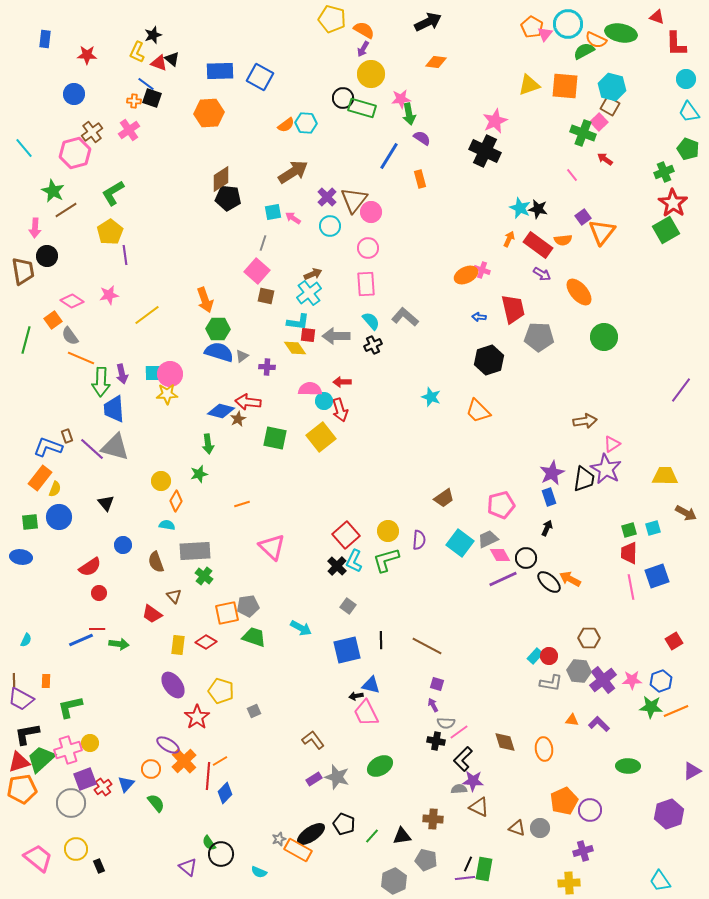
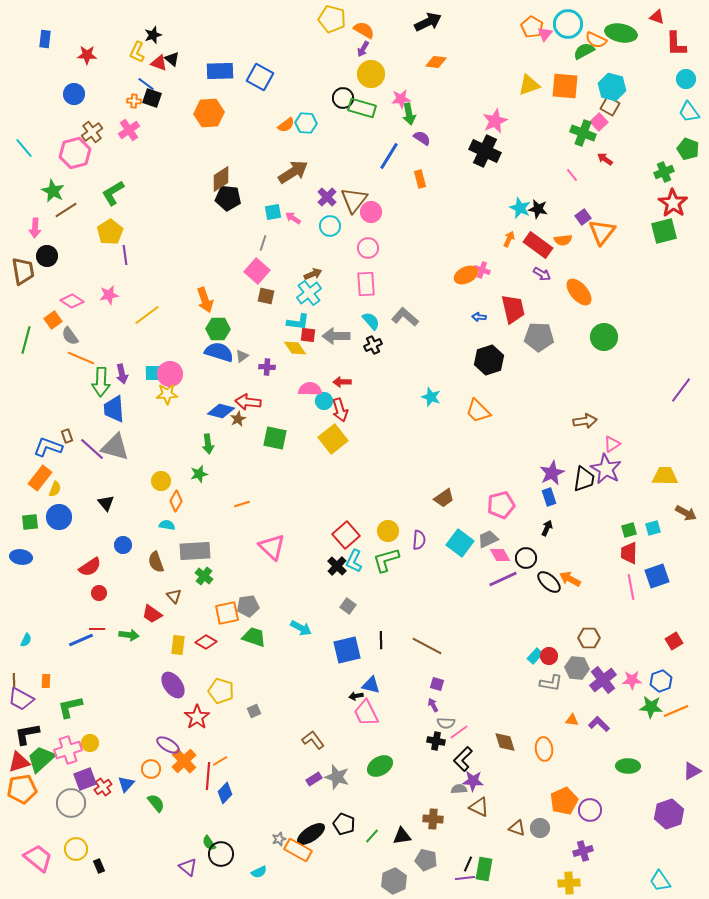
green square at (666, 230): moved 2 px left, 1 px down; rotated 16 degrees clockwise
yellow square at (321, 437): moved 12 px right, 2 px down
green arrow at (119, 644): moved 10 px right, 9 px up
gray hexagon at (579, 671): moved 2 px left, 3 px up
cyan semicircle at (259, 872): rotated 49 degrees counterclockwise
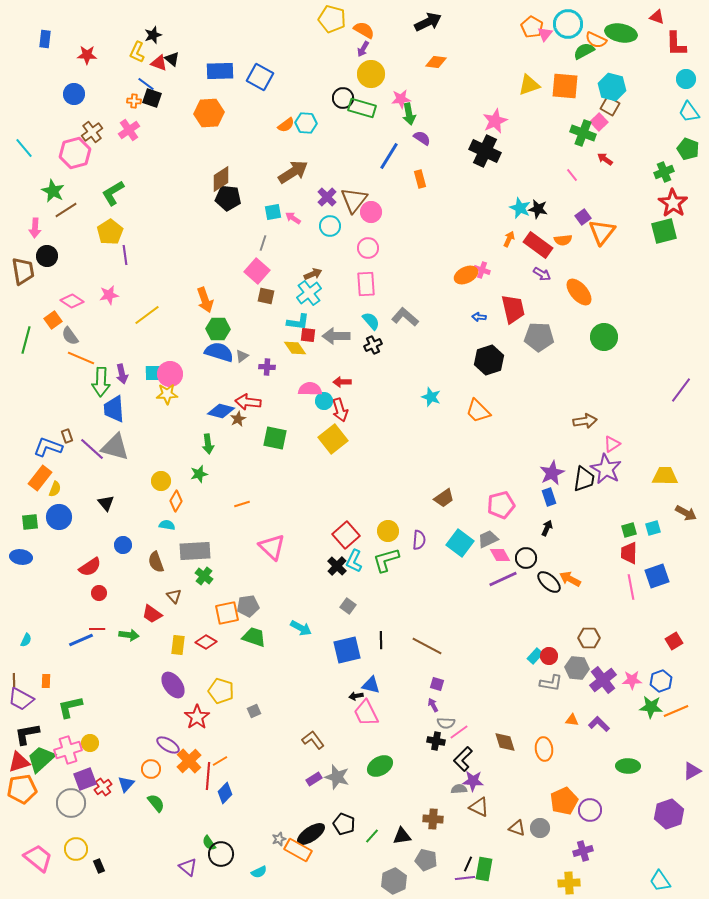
orange cross at (184, 761): moved 5 px right
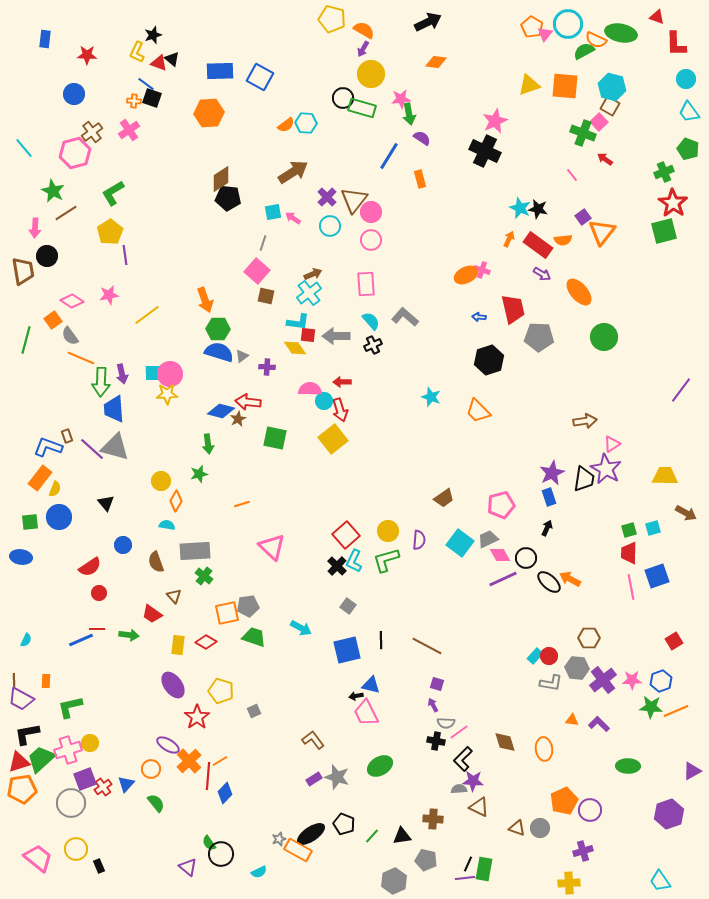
brown line at (66, 210): moved 3 px down
pink circle at (368, 248): moved 3 px right, 8 px up
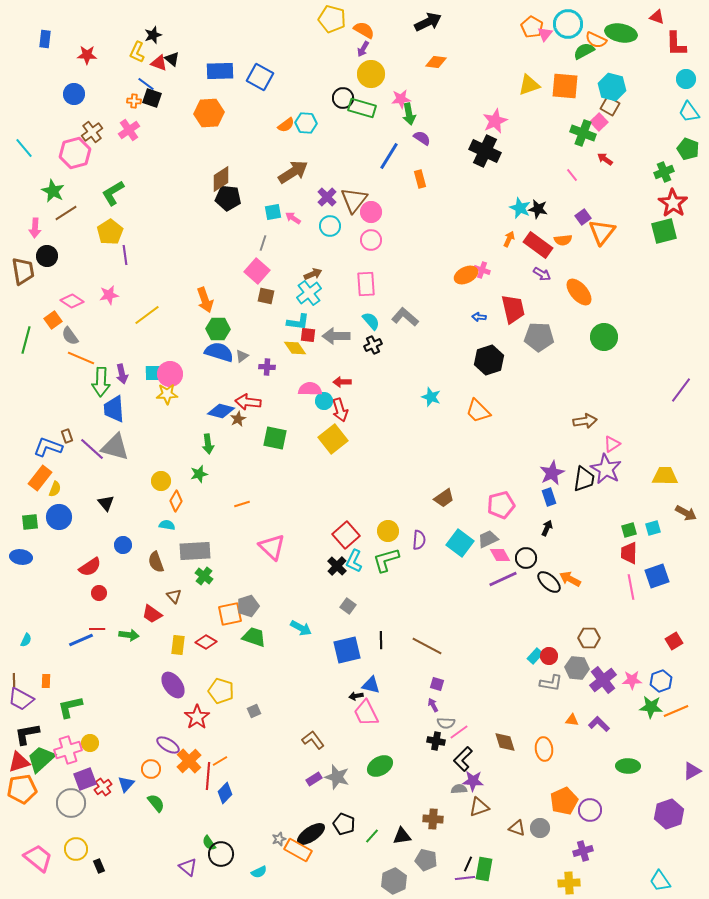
gray pentagon at (248, 606): rotated 10 degrees counterclockwise
orange square at (227, 613): moved 3 px right, 1 px down
brown triangle at (479, 807): rotated 45 degrees counterclockwise
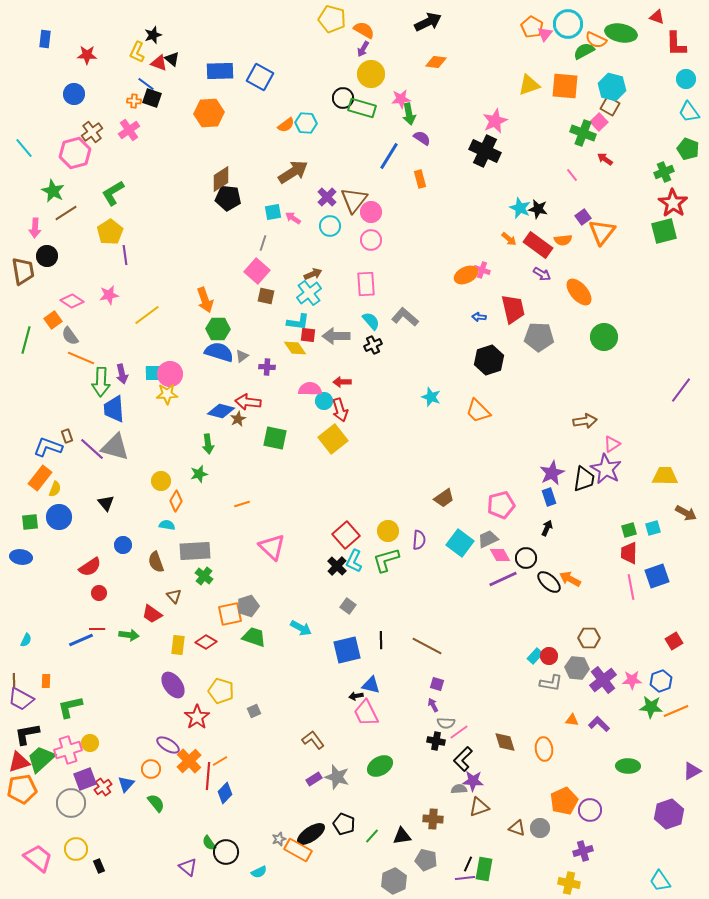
orange arrow at (509, 239): rotated 105 degrees clockwise
black circle at (221, 854): moved 5 px right, 2 px up
yellow cross at (569, 883): rotated 15 degrees clockwise
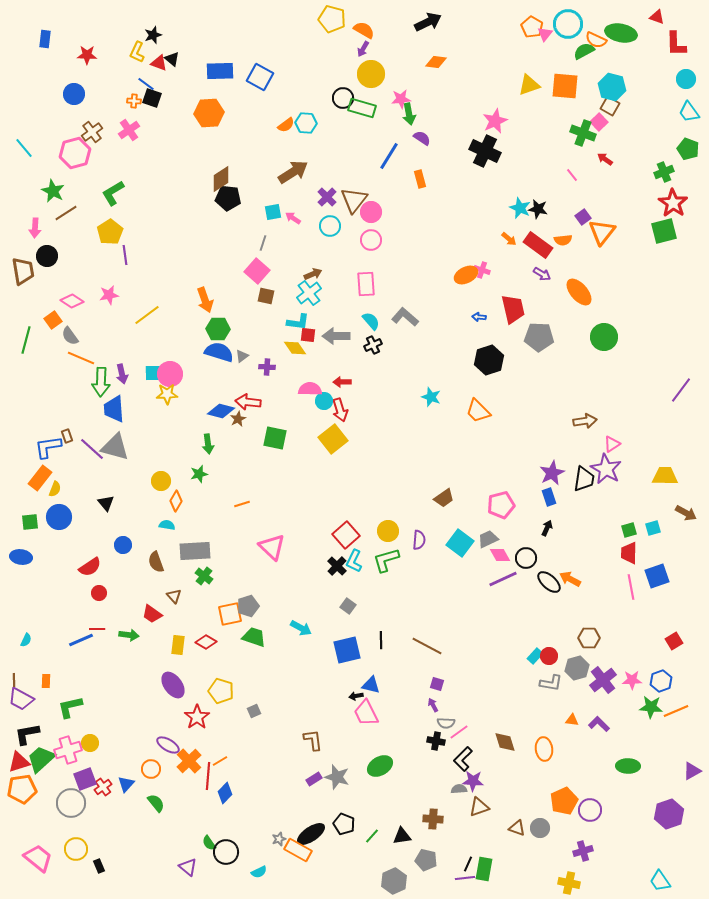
blue L-shape at (48, 447): rotated 28 degrees counterclockwise
gray hexagon at (577, 668): rotated 20 degrees counterclockwise
brown L-shape at (313, 740): rotated 30 degrees clockwise
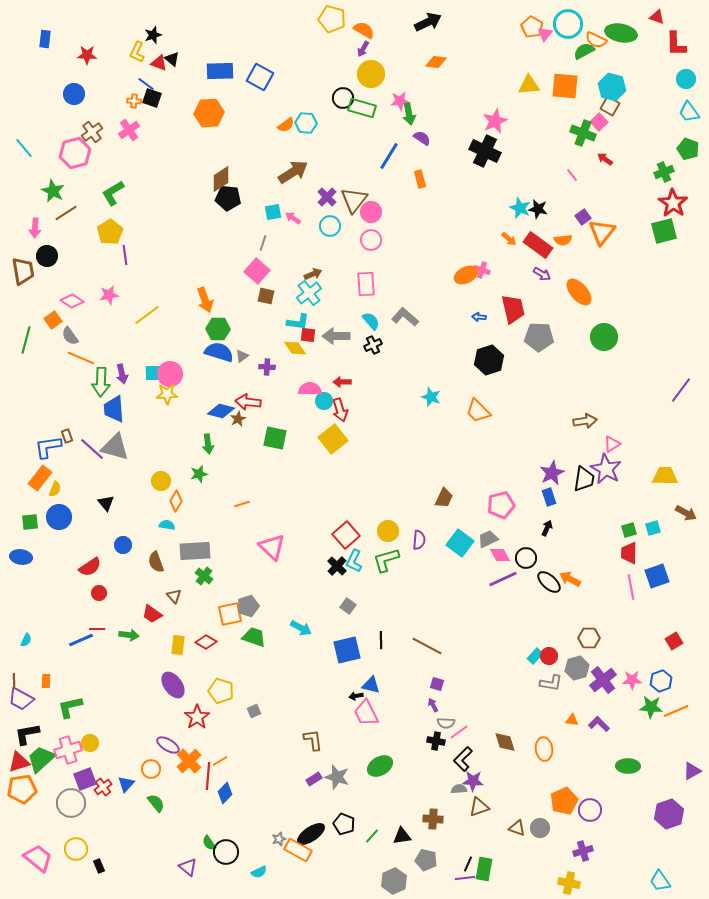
yellow triangle at (529, 85): rotated 15 degrees clockwise
pink star at (401, 99): moved 1 px left, 2 px down
brown trapezoid at (444, 498): rotated 30 degrees counterclockwise
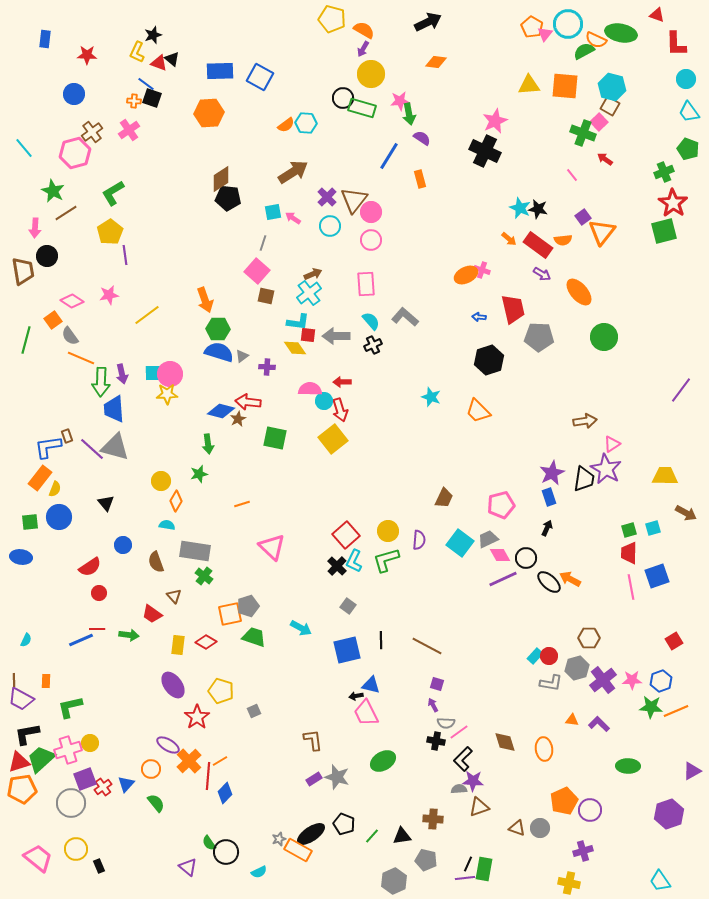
red triangle at (657, 17): moved 2 px up
gray rectangle at (195, 551): rotated 12 degrees clockwise
green ellipse at (380, 766): moved 3 px right, 5 px up
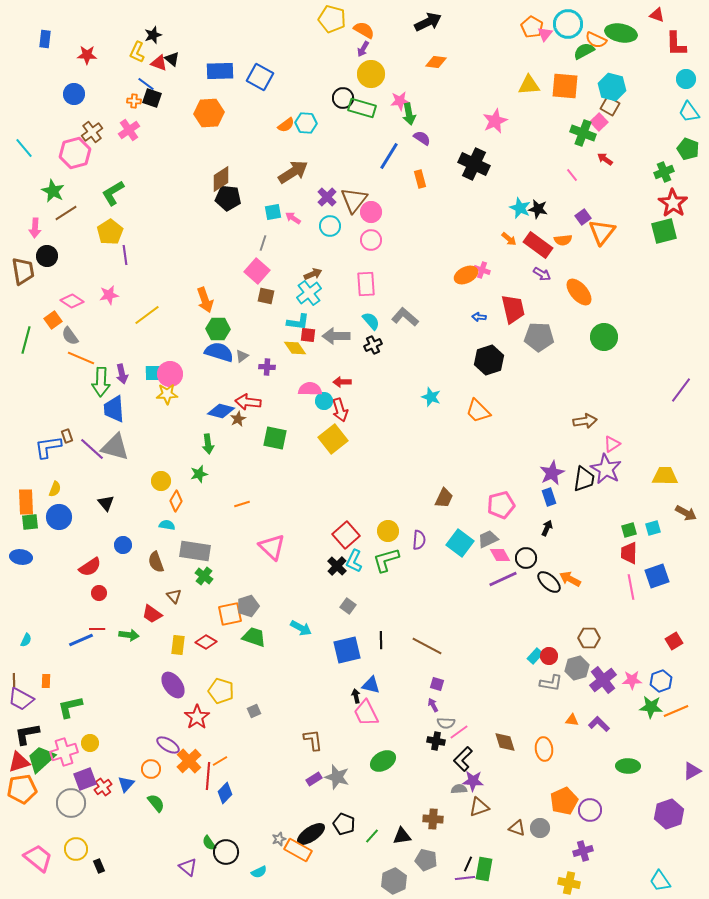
black cross at (485, 151): moved 11 px left, 13 px down
orange rectangle at (40, 478): moved 14 px left, 24 px down; rotated 40 degrees counterclockwise
black arrow at (356, 696): rotated 88 degrees clockwise
pink cross at (68, 750): moved 4 px left, 2 px down
